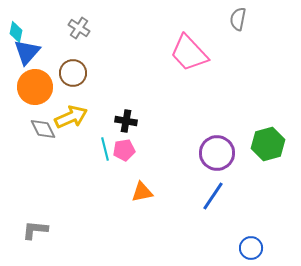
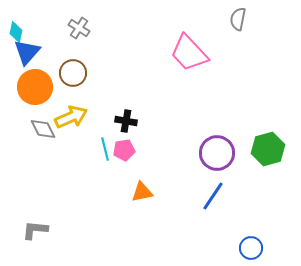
green hexagon: moved 5 px down
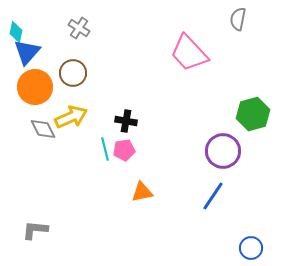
green hexagon: moved 15 px left, 35 px up
purple circle: moved 6 px right, 2 px up
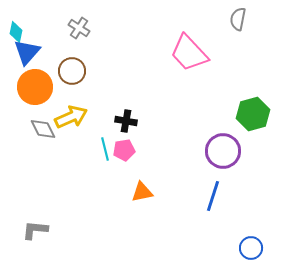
brown circle: moved 1 px left, 2 px up
blue line: rotated 16 degrees counterclockwise
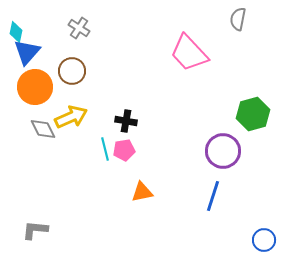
blue circle: moved 13 px right, 8 px up
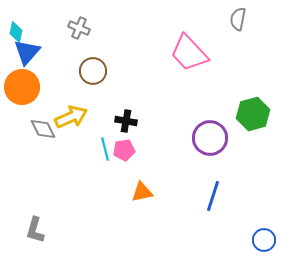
gray cross: rotated 10 degrees counterclockwise
brown circle: moved 21 px right
orange circle: moved 13 px left
purple circle: moved 13 px left, 13 px up
gray L-shape: rotated 80 degrees counterclockwise
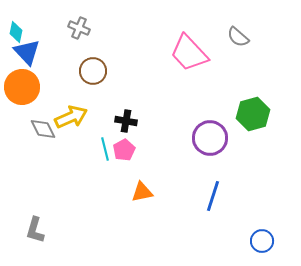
gray semicircle: moved 18 px down; rotated 60 degrees counterclockwise
blue triangle: rotated 24 degrees counterclockwise
pink pentagon: rotated 20 degrees counterclockwise
blue circle: moved 2 px left, 1 px down
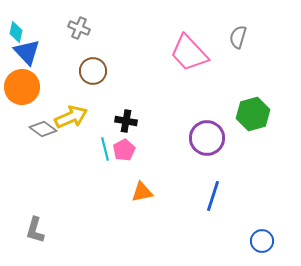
gray semicircle: rotated 65 degrees clockwise
gray diamond: rotated 28 degrees counterclockwise
purple circle: moved 3 px left
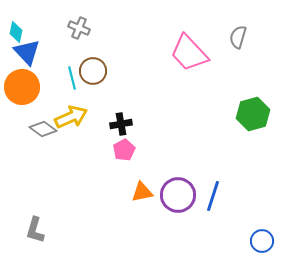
black cross: moved 5 px left, 3 px down; rotated 20 degrees counterclockwise
purple circle: moved 29 px left, 57 px down
cyan line: moved 33 px left, 71 px up
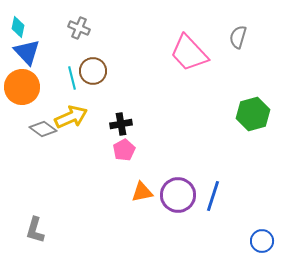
cyan diamond: moved 2 px right, 5 px up
